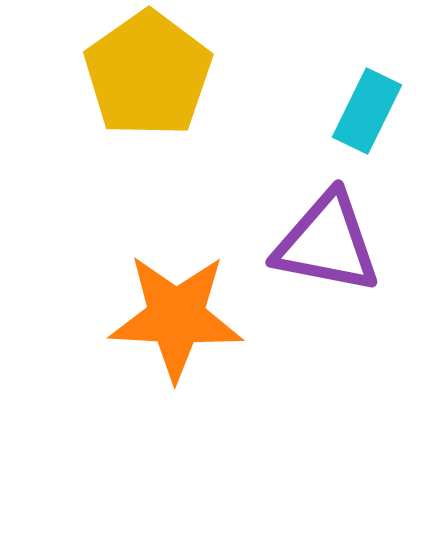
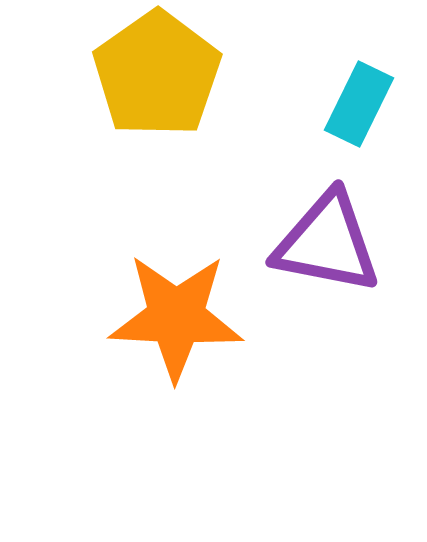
yellow pentagon: moved 9 px right
cyan rectangle: moved 8 px left, 7 px up
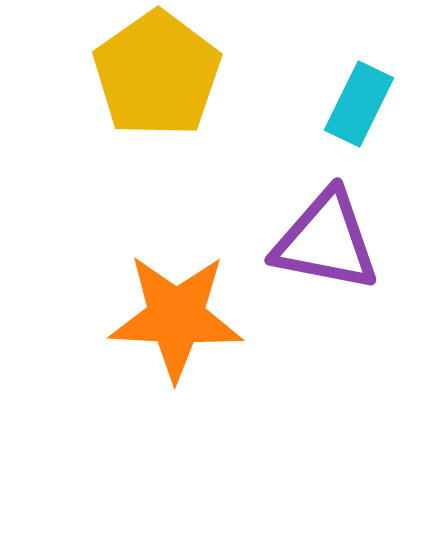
purple triangle: moved 1 px left, 2 px up
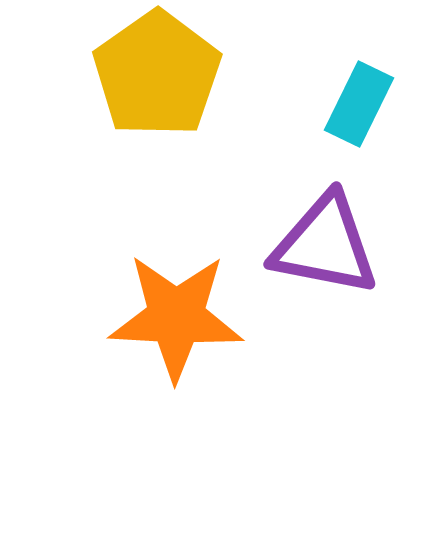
purple triangle: moved 1 px left, 4 px down
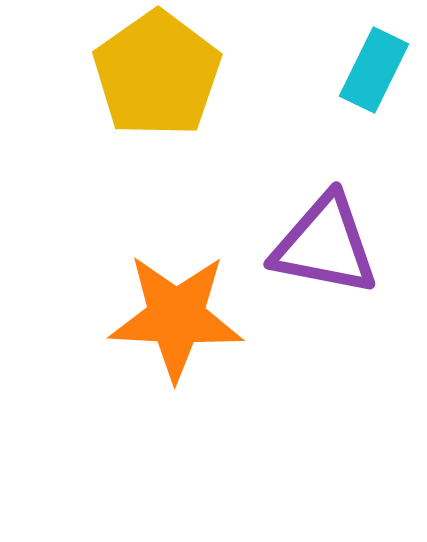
cyan rectangle: moved 15 px right, 34 px up
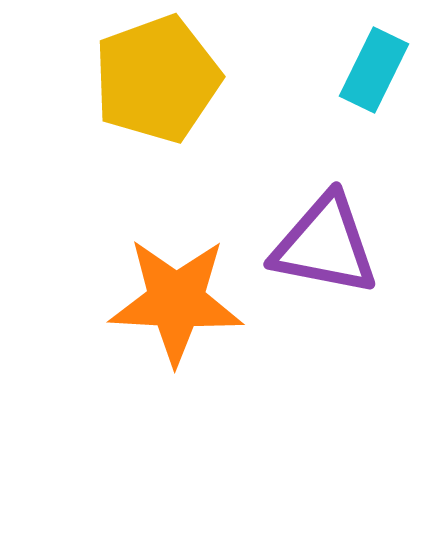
yellow pentagon: moved 5 px down; rotated 15 degrees clockwise
orange star: moved 16 px up
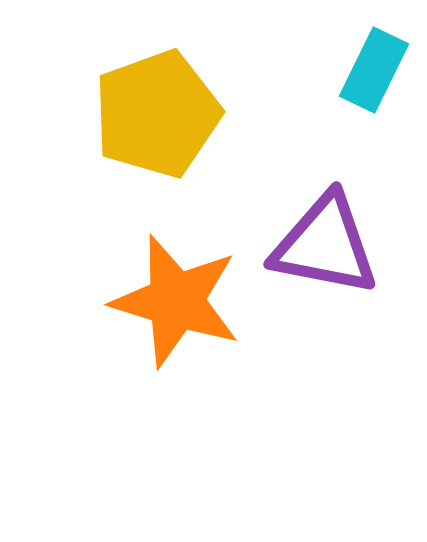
yellow pentagon: moved 35 px down
orange star: rotated 14 degrees clockwise
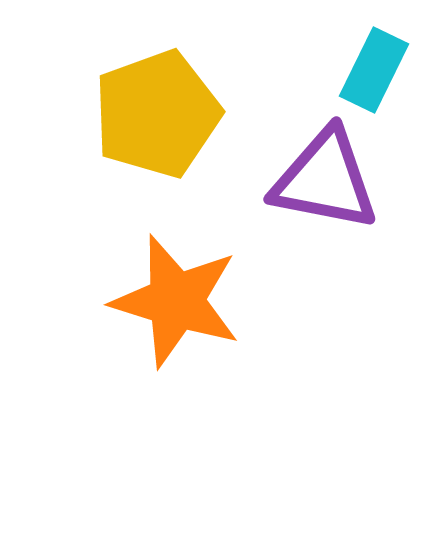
purple triangle: moved 65 px up
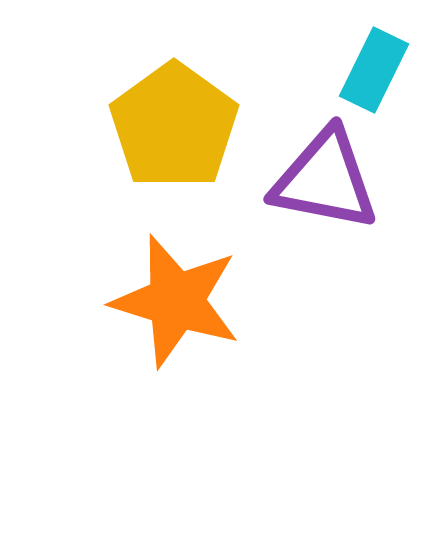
yellow pentagon: moved 17 px right, 12 px down; rotated 16 degrees counterclockwise
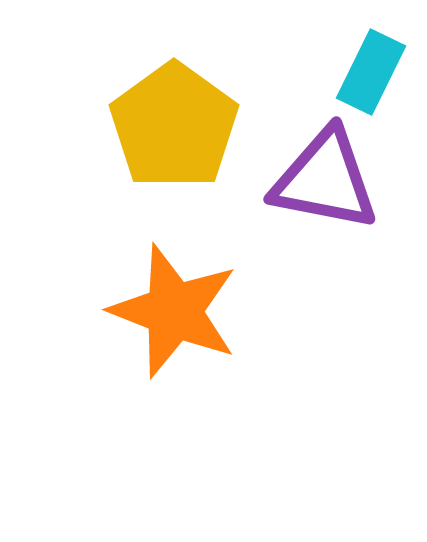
cyan rectangle: moved 3 px left, 2 px down
orange star: moved 2 px left, 10 px down; rotated 4 degrees clockwise
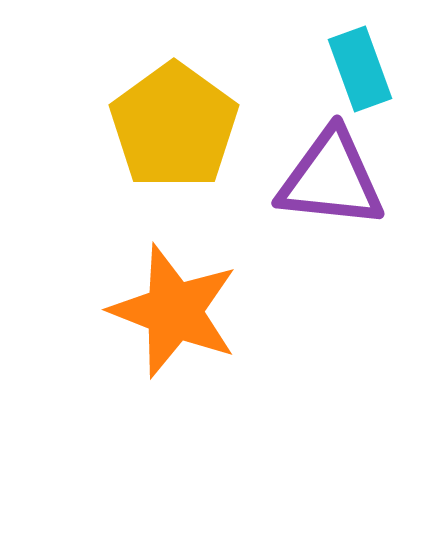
cyan rectangle: moved 11 px left, 3 px up; rotated 46 degrees counterclockwise
purple triangle: moved 6 px right, 1 px up; rotated 5 degrees counterclockwise
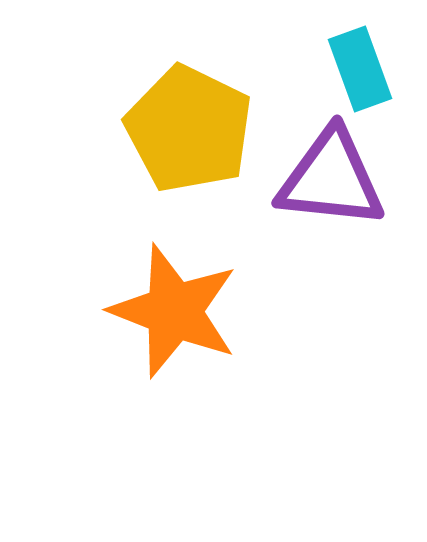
yellow pentagon: moved 15 px right, 3 px down; rotated 10 degrees counterclockwise
